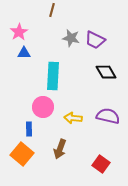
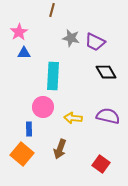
purple trapezoid: moved 2 px down
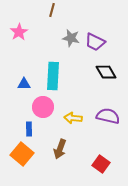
blue triangle: moved 31 px down
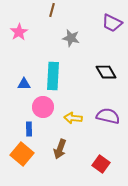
purple trapezoid: moved 17 px right, 19 px up
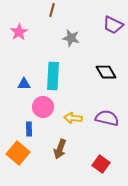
purple trapezoid: moved 1 px right, 2 px down
purple semicircle: moved 1 px left, 2 px down
orange square: moved 4 px left, 1 px up
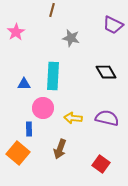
pink star: moved 3 px left
pink circle: moved 1 px down
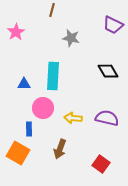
black diamond: moved 2 px right, 1 px up
orange square: rotated 10 degrees counterclockwise
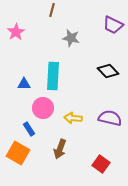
black diamond: rotated 15 degrees counterclockwise
purple semicircle: moved 3 px right
blue rectangle: rotated 32 degrees counterclockwise
